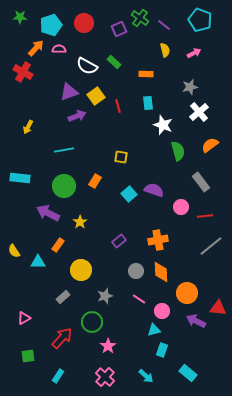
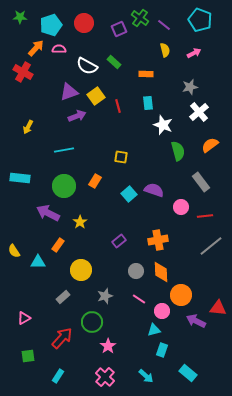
orange circle at (187, 293): moved 6 px left, 2 px down
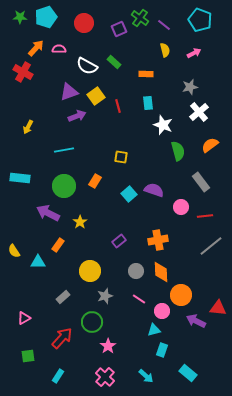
cyan pentagon at (51, 25): moved 5 px left, 8 px up
yellow circle at (81, 270): moved 9 px right, 1 px down
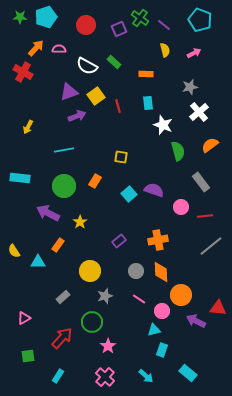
red circle at (84, 23): moved 2 px right, 2 px down
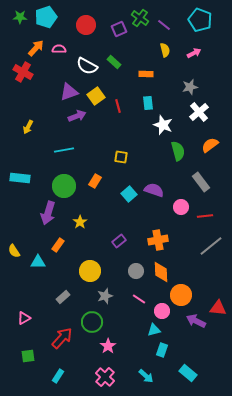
purple arrow at (48, 213): rotated 100 degrees counterclockwise
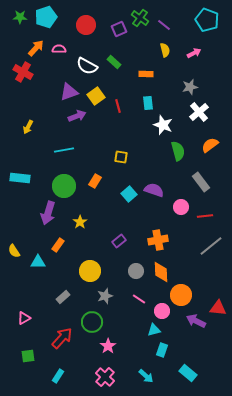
cyan pentagon at (200, 20): moved 7 px right
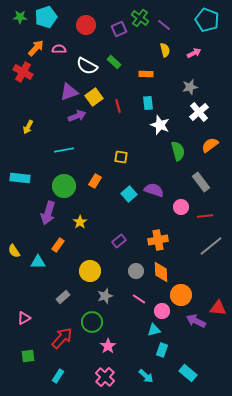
yellow square at (96, 96): moved 2 px left, 1 px down
white star at (163, 125): moved 3 px left
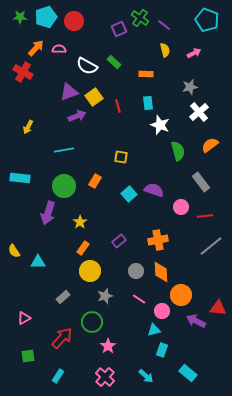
red circle at (86, 25): moved 12 px left, 4 px up
orange rectangle at (58, 245): moved 25 px right, 3 px down
